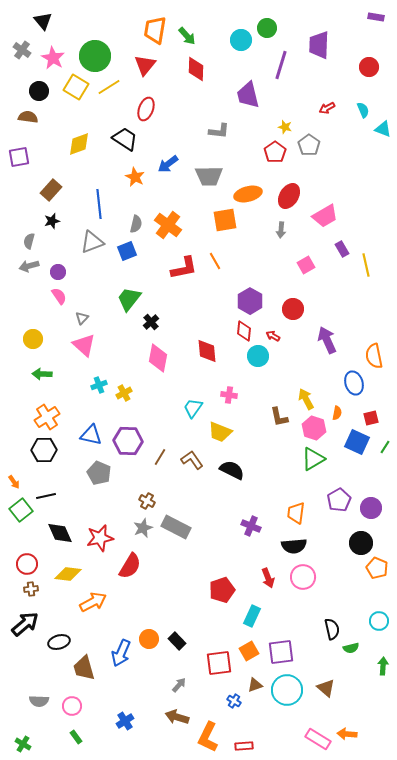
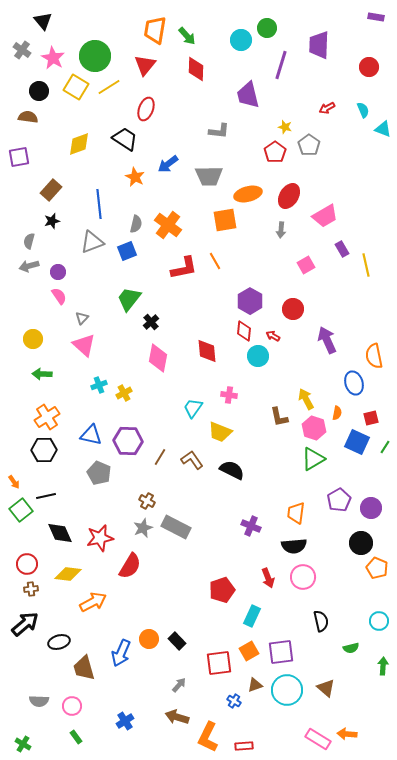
black semicircle at (332, 629): moved 11 px left, 8 px up
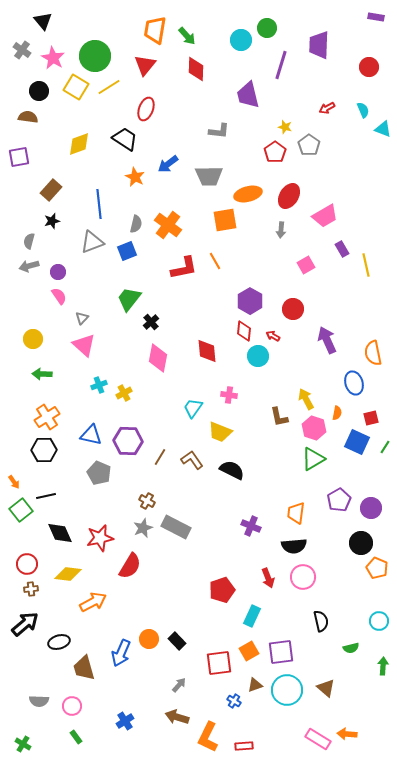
orange semicircle at (374, 356): moved 1 px left, 3 px up
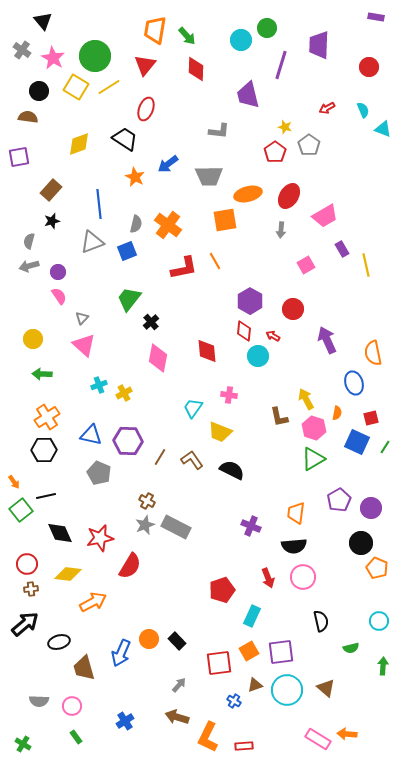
gray star at (143, 528): moved 2 px right, 3 px up
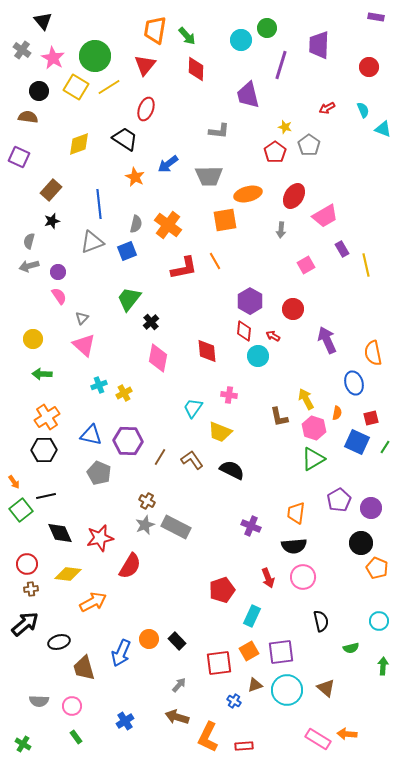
purple square at (19, 157): rotated 35 degrees clockwise
red ellipse at (289, 196): moved 5 px right
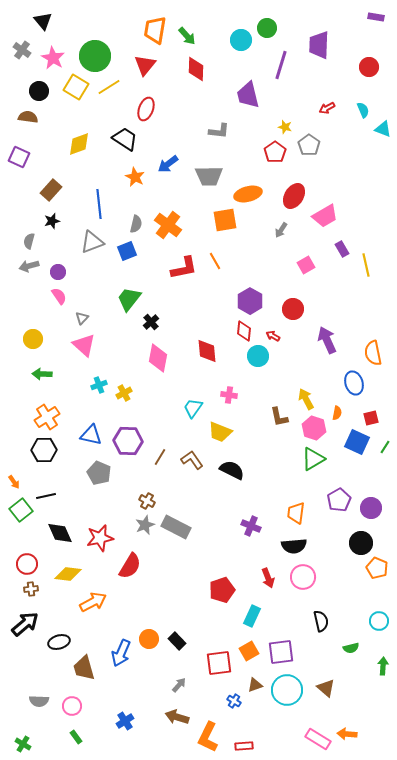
gray arrow at (281, 230): rotated 28 degrees clockwise
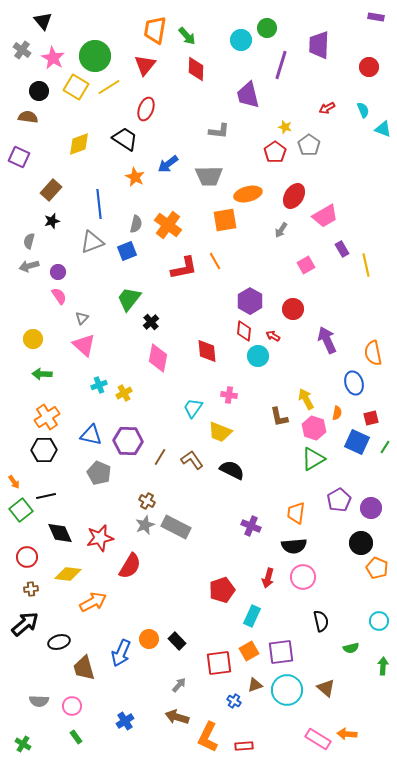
red circle at (27, 564): moved 7 px up
red arrow at (268, 578): rotated 36 degrees clockwise
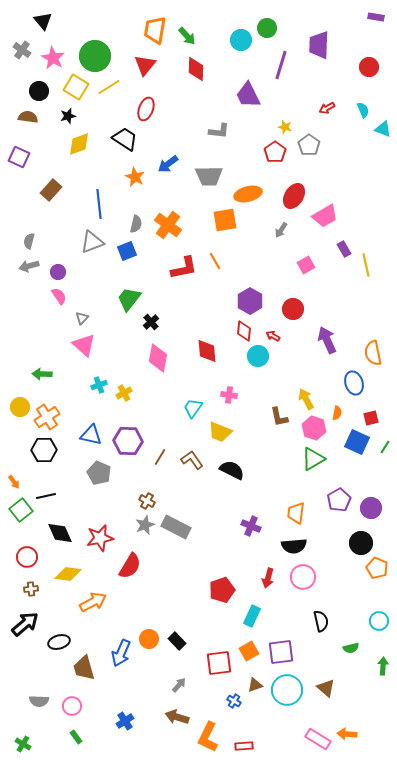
purple trapezoid at (248, 95): rotated 12 degrees counterclockwise
black star at (52, 221): moved 16 px right, 105 px up
purple rectangle at (342, 249): moved 2 px right
yellow circle at (33, 339): moved 13 px left, 68 px down
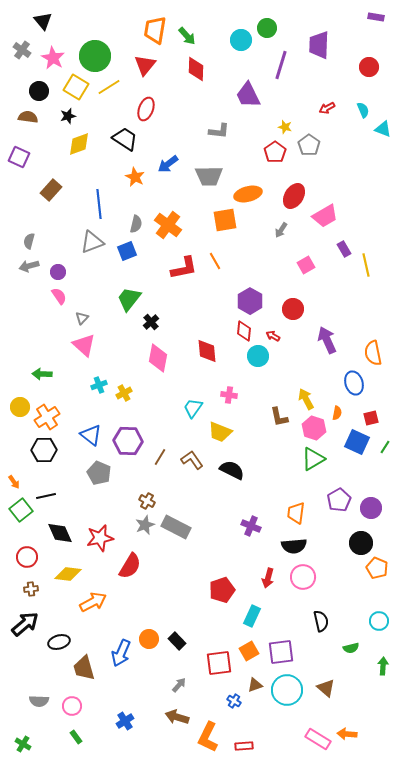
blue triangle at (91, 435): rotated 25 degrees clockwise
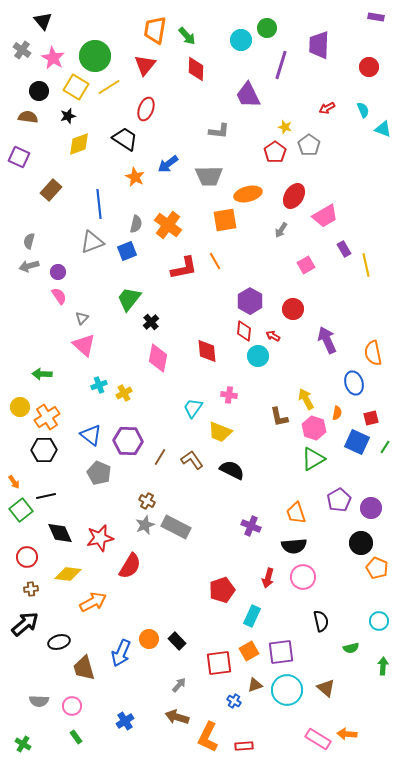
orange trapezoid at (296, 513): rotated 25 degrees counterclockwise
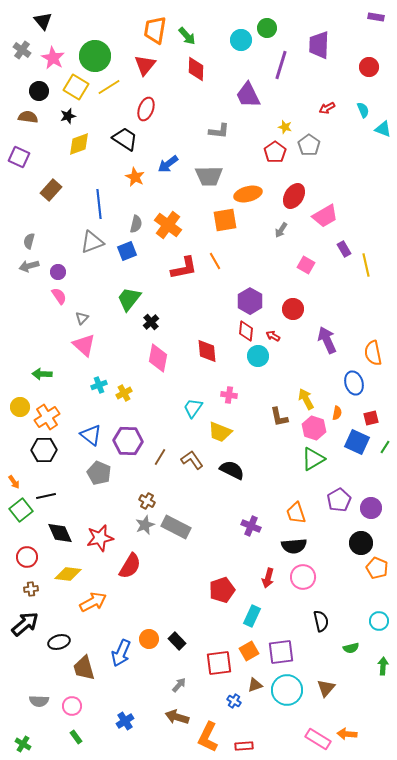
pink square at (306, 265): rotated 30 degrees counterclockwise
red diamond at (244, 331): moved 2 px right
brown triangle at (326, 688): rotated 30 degrees clockwise
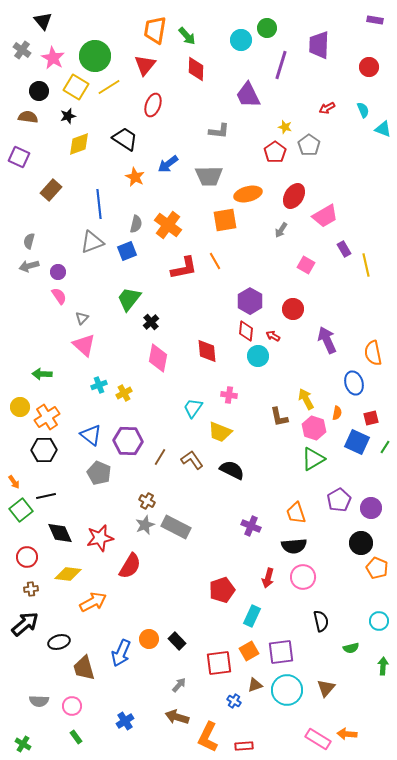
purple rectangle at (376, 17): moved 1 px left, 3 px down
red ellipse at (146, 109): moved 7 px right, 4 px up
